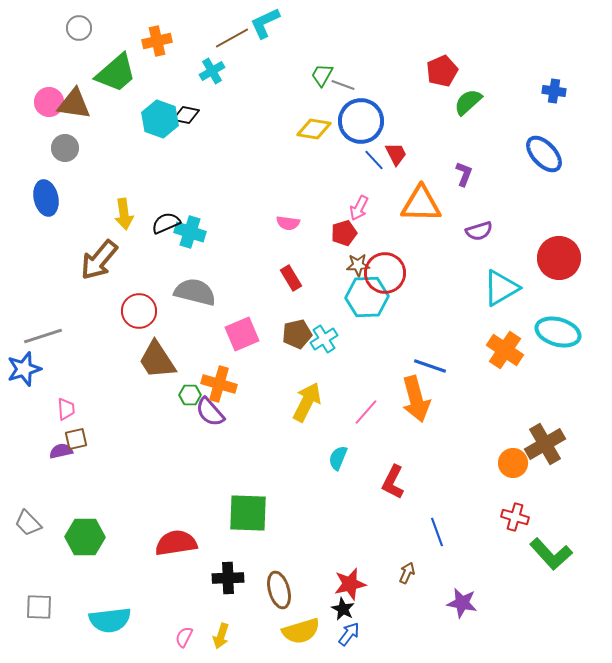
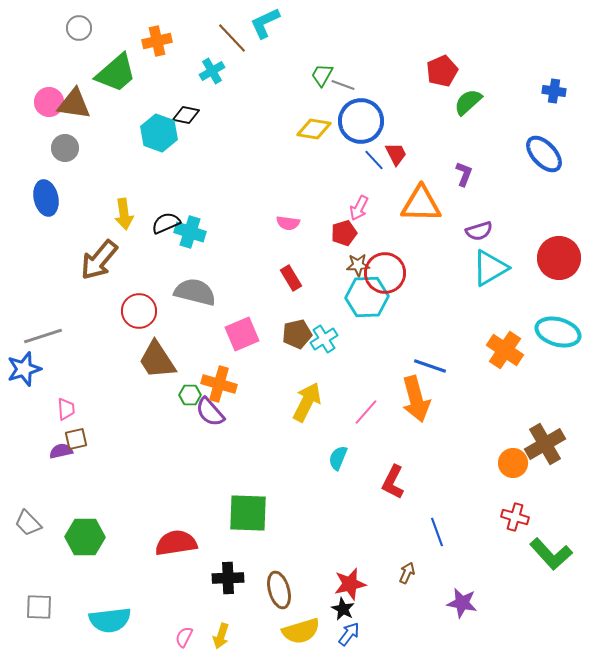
brown line at (232, 38): rotated 76 degrees clockwise
cyan hexagon at (160, 119): moved 1 px left, 14 px down
cyan triangle at (501, 288): moved 11 px left, 20 px up
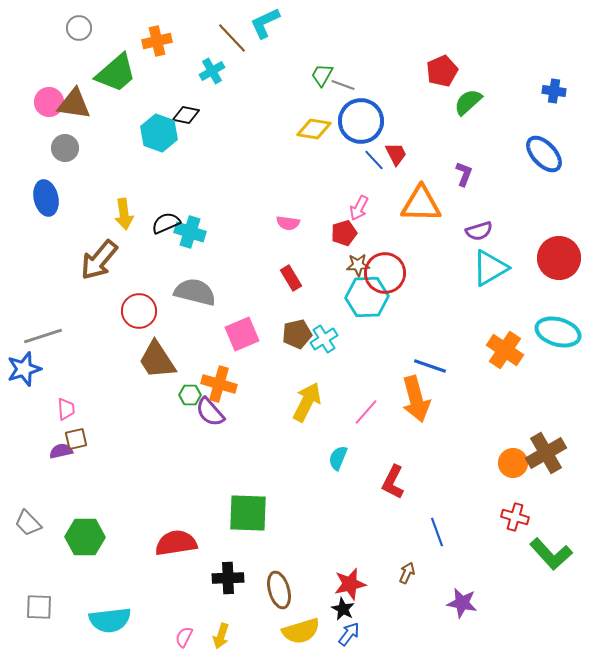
brown cross at (545, 444): moved 1 px right, 9 px down
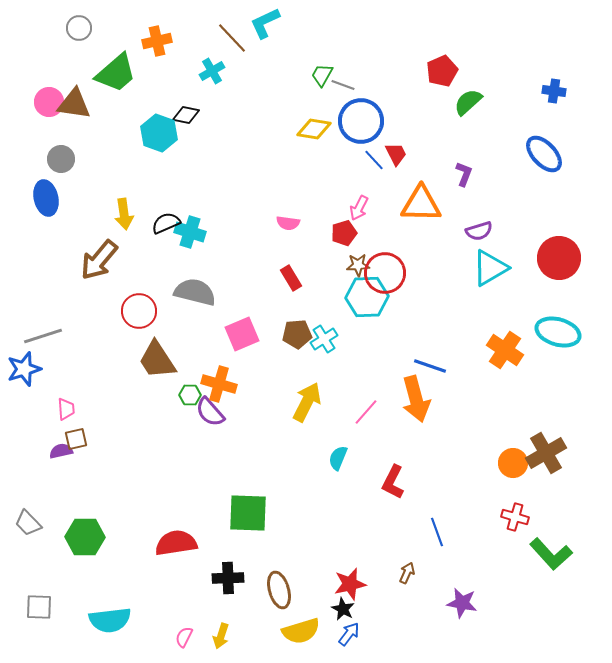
gray circle at (65, 148): moved 4 px left, 11 px down
brown pentagon at (297, 334): rotated 8 degrees clockwise
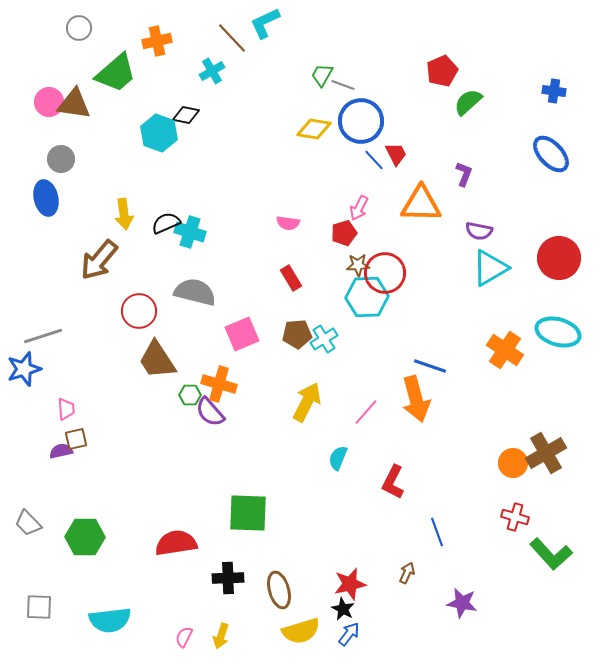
blue ellipse at (544, 154): moved 7 px right
purple semicircle at (479, 231): rotated 28 degrees clockwise
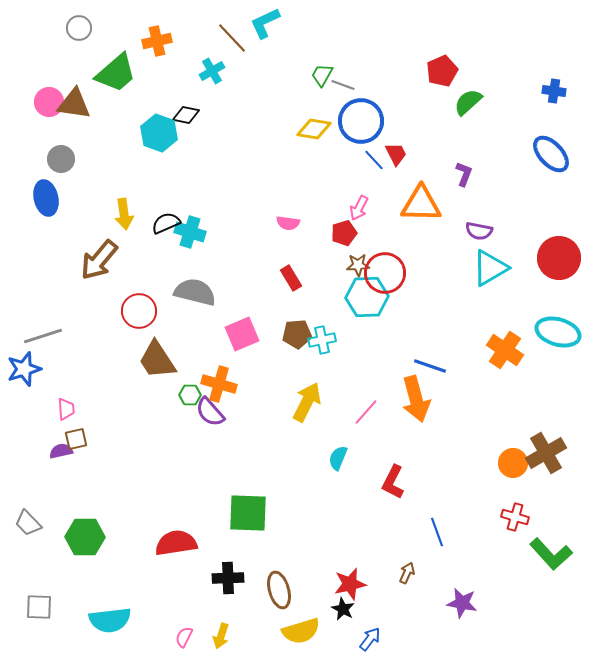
cyan cross at (324, 339): moved 2 px left, 1 px down; rotated 20 degrees clockwise
blue arrow at (349, 634): moved 21 px right, 5 px down
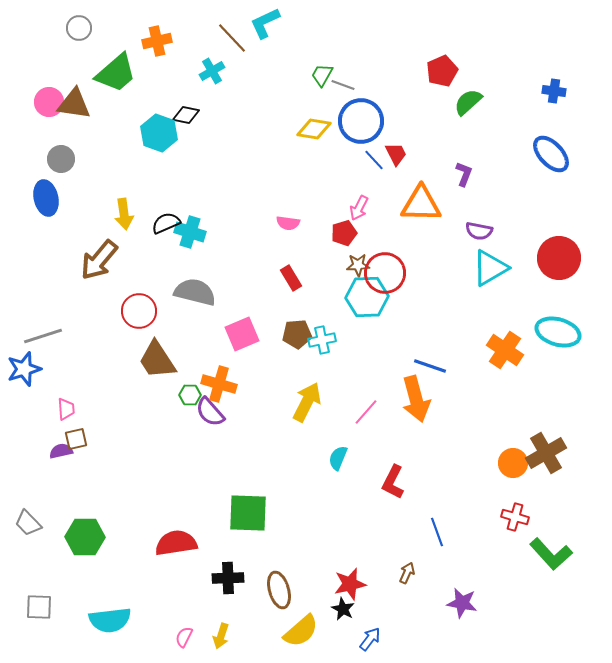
yellow semicircle at (301, 631): rotated 24 degrees counterclockwise
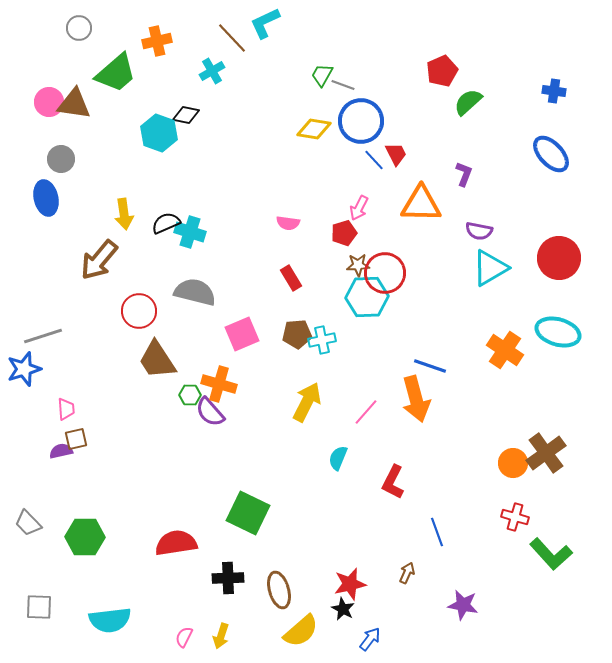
brown cross at (546, 453): rotated 6 degrees counterclockwise
green square at (248, 513): rotated 24 degrees clockwise
purple star at (462, 603): moved 1 px right, 2 px down
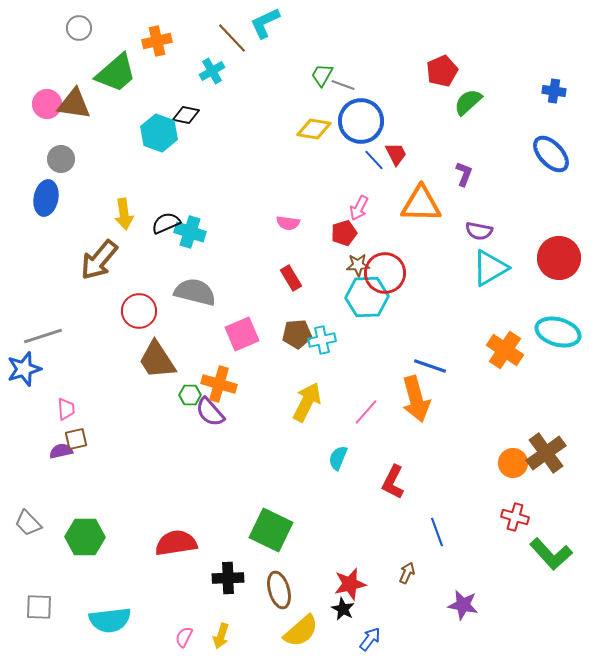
pink circle at (49, 102): moved 2 px left, 2 px down
blue ellipse at (46, 198): rotated 24 degrees clockwise
green square at (248, 513): moved 23 px right, 17 px down
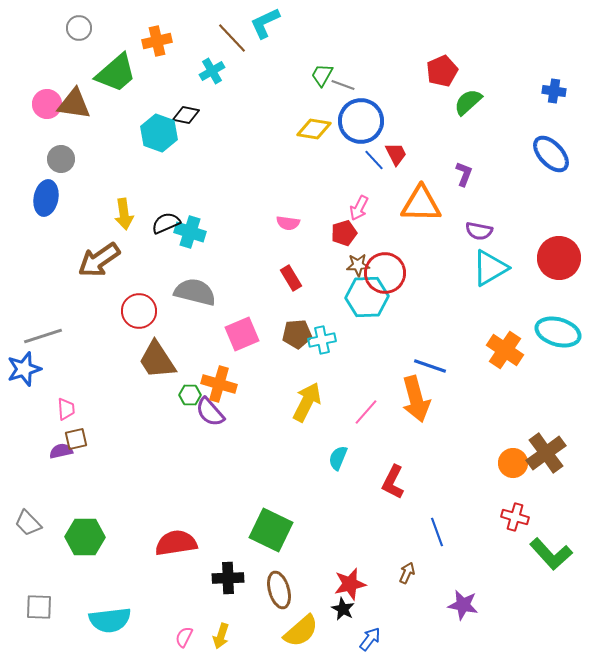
brown arrow at (99, 260): rotated 15 degrees clockwise
